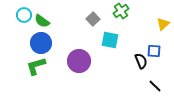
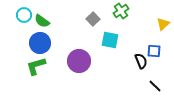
blue circle: moved 1 px left
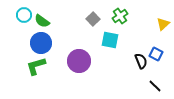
green cross: moved 1 px left, 5 px down
blue circle: moved 1 px right
blue square: moved 2 px right, 3 px down; rotated 24 degrees clockwise
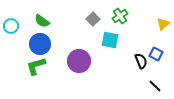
cyan circle: moved 13 px left, 11 px down
blue circle: moved 1 px left, 1 px down
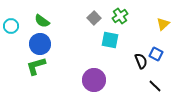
gray square: moved 1 px right, 1 px up
purple circle: moved 15 px right, 19 px down
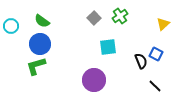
cyan square: moved 2 px left, 7 px down; rotated 18 degrees counterclockwise
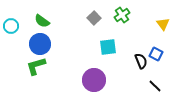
green cross: moved 2 px right, 1 px up
yellow triangle: rotated 24 degrees counterclockwise
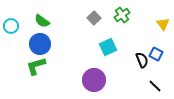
cyan square: rotated 18 degrees counterclockwise
black semicircle: moved 1 px right, 1 px up
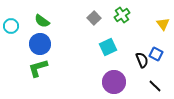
green L-shape: moved 2 px right, 2 px down
purple circle: moved 20 px right, 2 px down
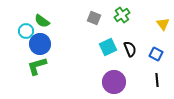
gray square: rotated 24 degrees counterclockwise
cyan circle: moved 15 px right, 5 px down
black semicircle: moved 12 px left, 11 px up
green L-shape: moved 1 px left, 2 px up
black line: moved 2 px right, 6 px up; rotated 40 degrees clockwise
